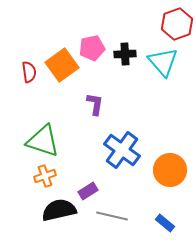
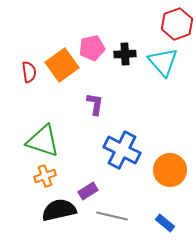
blue cross: rotated 9 degrees counterclockwise
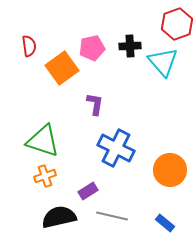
black cross: moved 5 px right, 8 px up
orange square: moved 3 px down
red semicircle: moved 26 px up
blue cross: moved 6 px left, 2 px up
black semicircle: moved 7 px down
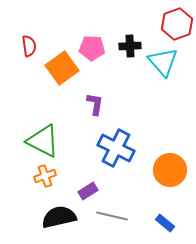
pink pentagon: rotated 15 degrees clockwise
green triangle: rotated 9 degrees clockwise
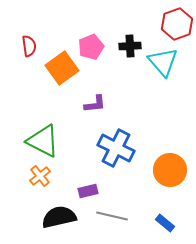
pink pentagon: moved 1 px left, 1 px up; rotated 25 degrees counterclockwise
purple L-shape: rotated 75 degrees clockwise
orange cross: moved 5 px left; rotated 20 degrees counterclockwise
purple rectangle: rotated 18 degrees clockwise
